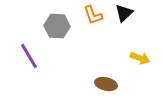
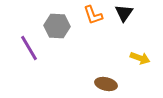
black triangle: rotated 12 degrees counterclockwise
purple line: moved 8 px up
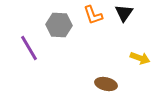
gray hexagon: moved 2 px right, 1 px up
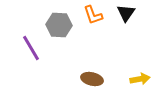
black triangle: moved 2 px right
purple line: moved 2 px right
yellow arrow: moved 21 px down; rotated 30 degrees counterclockwise
brown ellipse: moved 14 px left, 5 px up
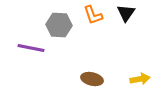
purple line: rotated 48 degrees counterclockwise
